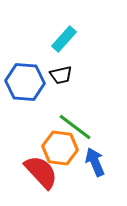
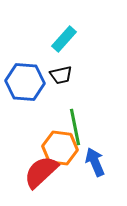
green line: rotated 42 degrees clockwise
red semicircle: rotated 90 degrees counterclockwise
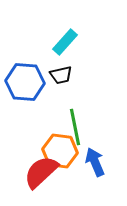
cyan rectangle: moved 1 px right, 3 px down
orange hexagon: moved 3 px down
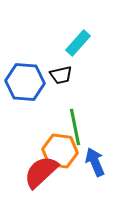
cyan rectangle: moved 13 px right, 1 px down
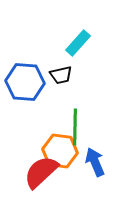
green line: rotated 12 degrees clockwise
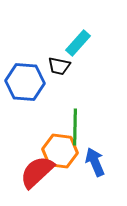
black trapezoid: moved 2 px left, 9 px up; rotated 25 degrees clockwise
red semicircle: moved 4 px left
